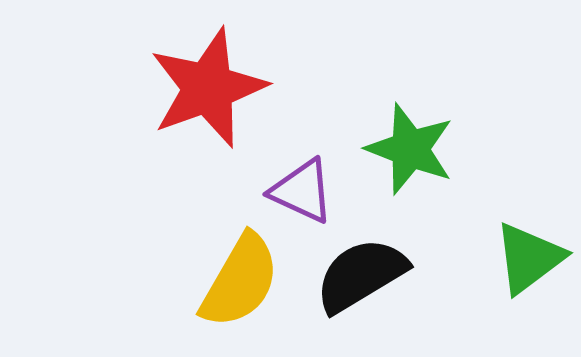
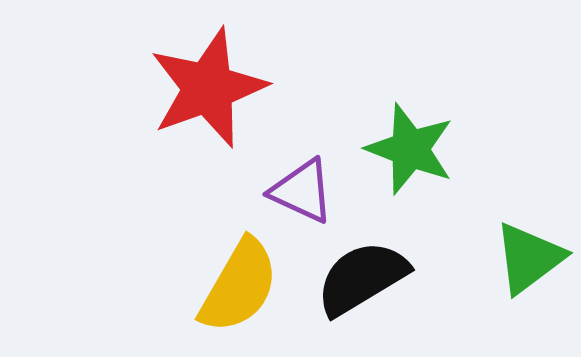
black semicircle: moved 1 px right, 3 px down
yellow semicircle: moved 1 px left, 5 px down
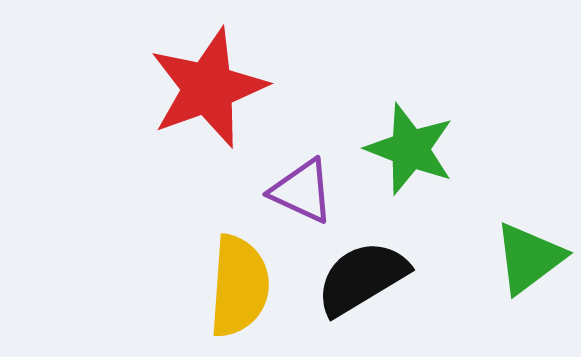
yellow semicircle: rotated 26 degrees counterclockwise
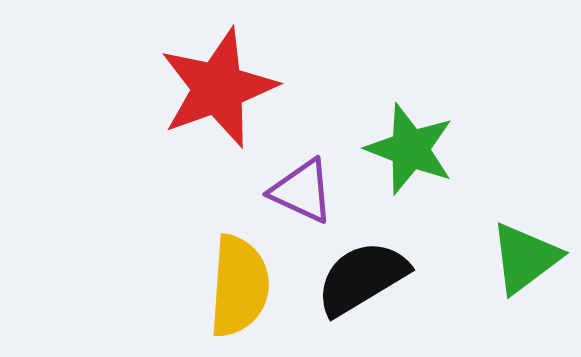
red star: moved 10 px right
green triangle: moved 4 px left
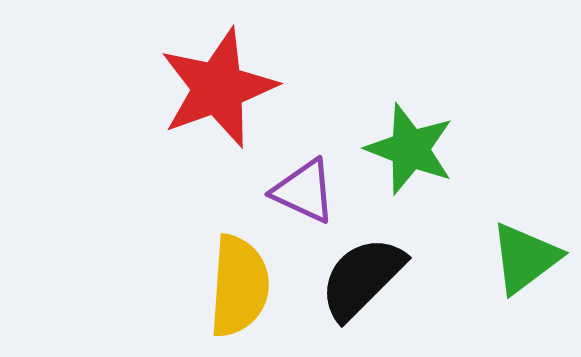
purple triangle: moved 2 px right
black semicircle: rotated 14 degrees counterclockwise
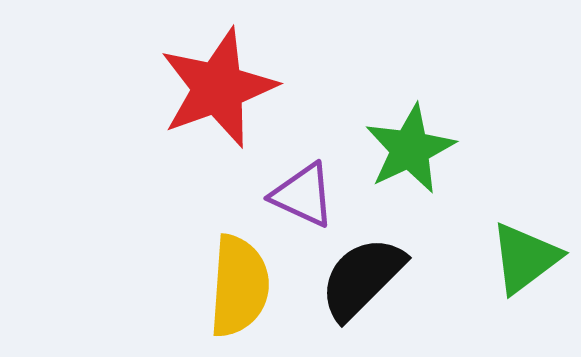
green star: rotated 26 degrees clockwise
purple triangle: moved 1 px left, 4 px down
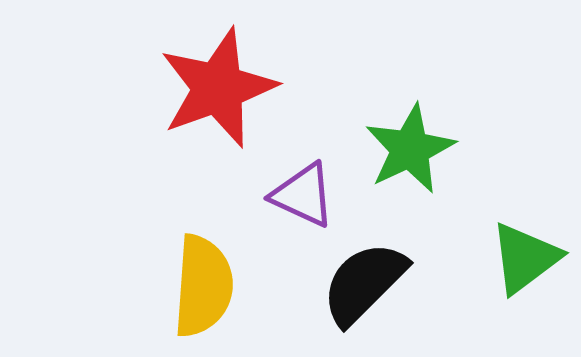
black semicircle: moved 2 px right, 5 px down
yellow semicircle: moved 36 px left
